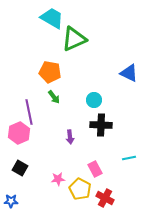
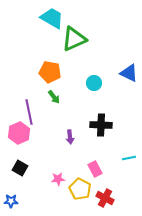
cyan circle: moved 17 px up
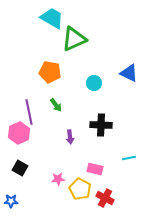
green arrow: moved 2 px right, 8 px down
pink rectangle: rotated 49 degrees counterclockwise
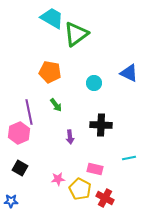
green triangle: moved 2 px right, 5 px up; rotated 12 degrees counterclockwise
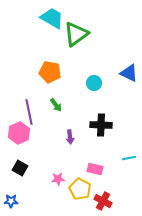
red cross: moved 2 px left, 3 px down
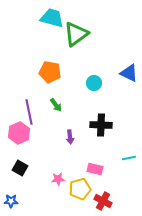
cyan trapezoid: rotated 15 degrees counterclockwise
yellow pentagon: rotated 30 degrees clockwise
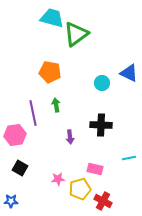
cyan circle: moved 8 px right
green arrow: rotated 152 degrees counterclockwise
purple line: moved 4 px right, 1 px down
pink hexagon: moved 4 px left, 2 px down; rotated 15 degrees clockwise
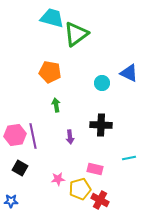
purple line: moved 23 px down
red cross: moved 3 px left, 1 px up
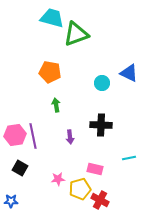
green triangle: rotated 16 degrees clockwise
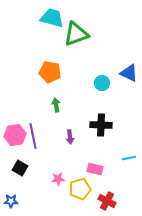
red cross: moved 7 px right, 1 px down
